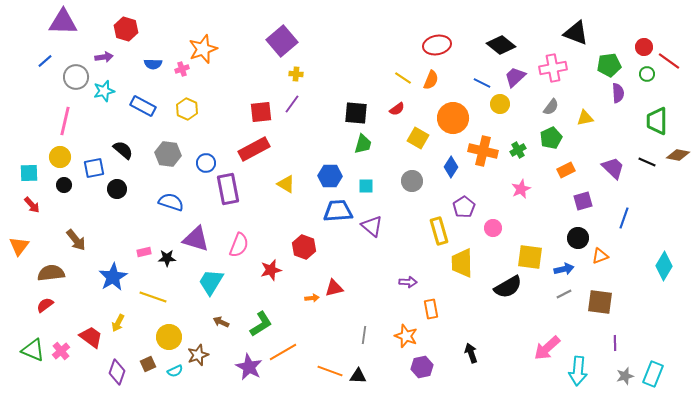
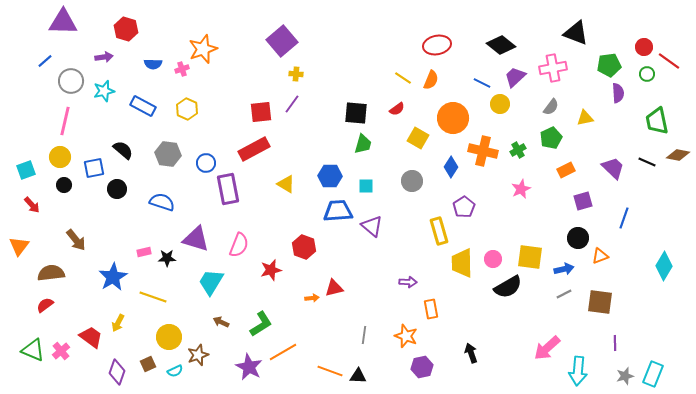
gray circle at (76, 77): moved 5 px left, 4 px down
green trapezoid at (657, 121): rotated 12 degrees counterclockwise
cyan square at (29, 173): moved 3 px left, 3 px up; rotated 18 degrees counterclockwise
blue semicircle at (171, 202): moved 9 px left
pink circle at (493, 228): moved 31 px down
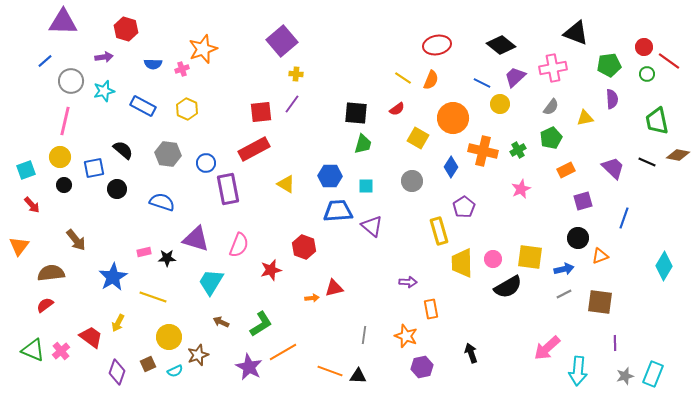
purple semicircle at (618, 93): moved 6 px left, 6 px down
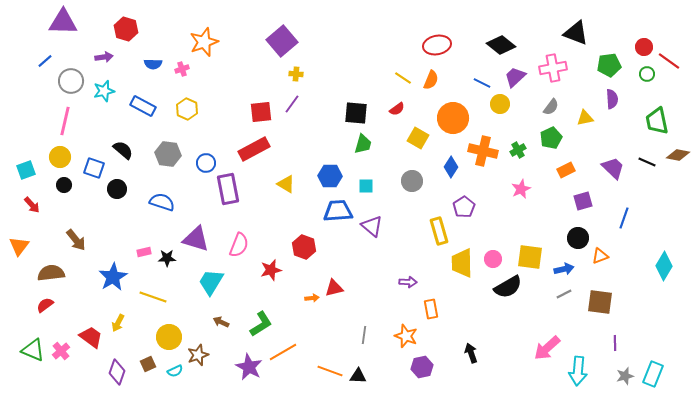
orange star at (203, 49): moved 1 px right, 7 px up
blue square at (94, 168): rotated 30 degrees clockwise
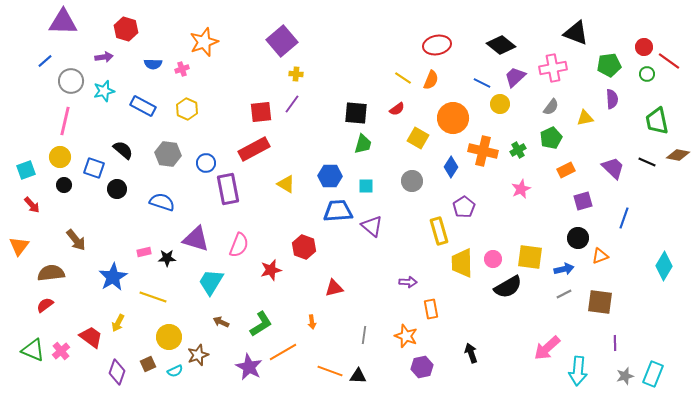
orange arrow at (312, 298): moved 24 px down; rotated 88 degrees clockwise
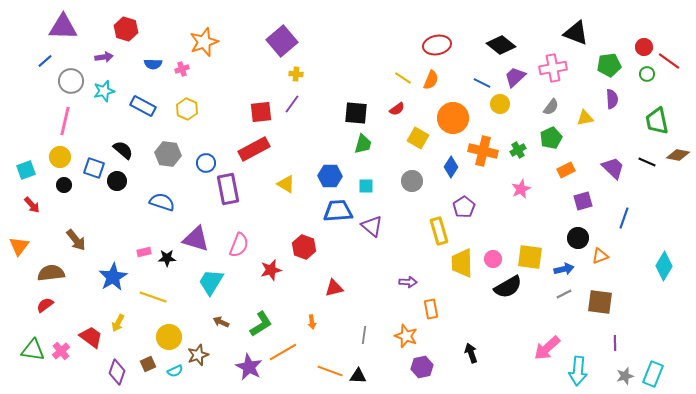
purple triangle at (63, 22): moved 5 px down
black circle at (117, 189): moved 8 px up
green triangle at (33, 350): rotated 15 degrees counterclockwise
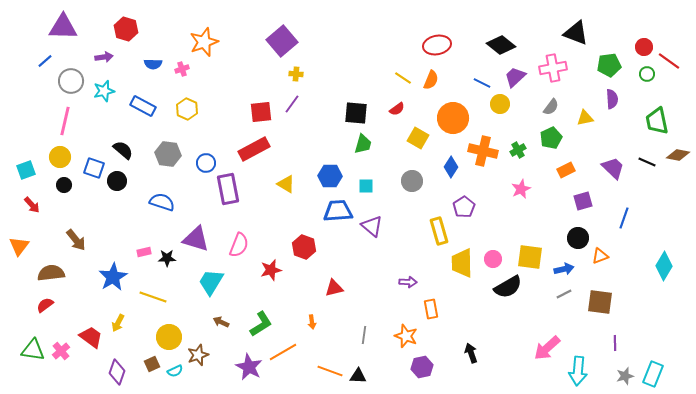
brown square at (148, 364): moved 4 px right
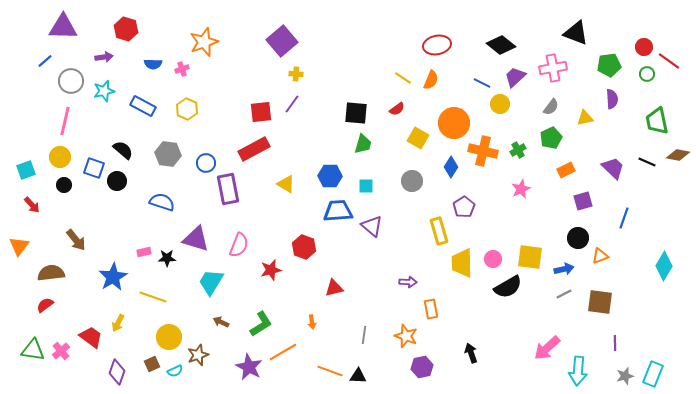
orange circle at (453, 118): moved 1 px right, 5 px down
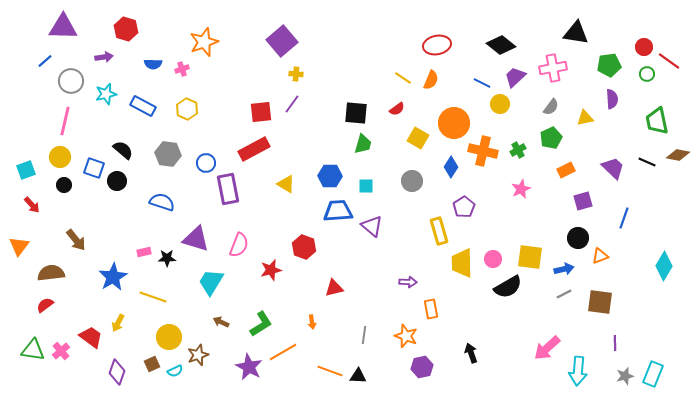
black triangle at (576, 33): rotated 12 degrees counterclockwise
cyan star at (104, 91): moved 2 px right, 3 px down
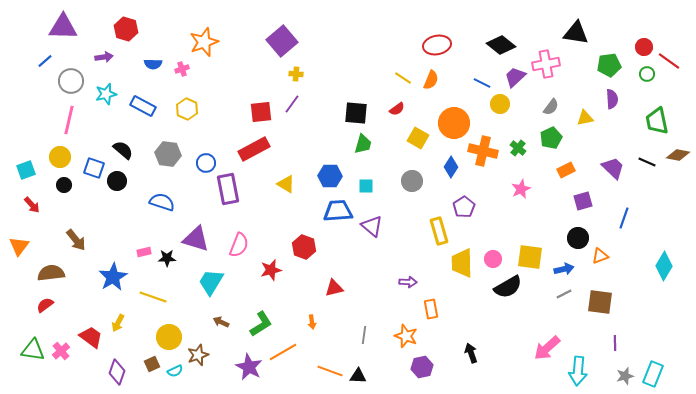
pink cross at (553, 68): moved 7 px left, 4 px up
pink line at (65, 121): moved 4 px right, 1 px up
green cross at (518, 150): moved 2 px up; rotated 21 degrees counterclockwise
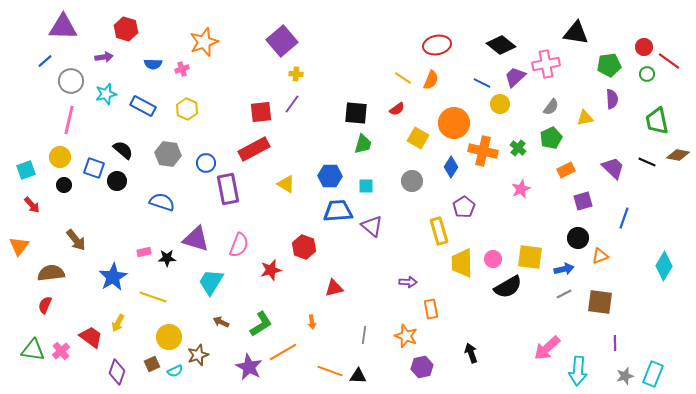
red semicircle at (45, 305): rotated 30 degrees counterclockwise
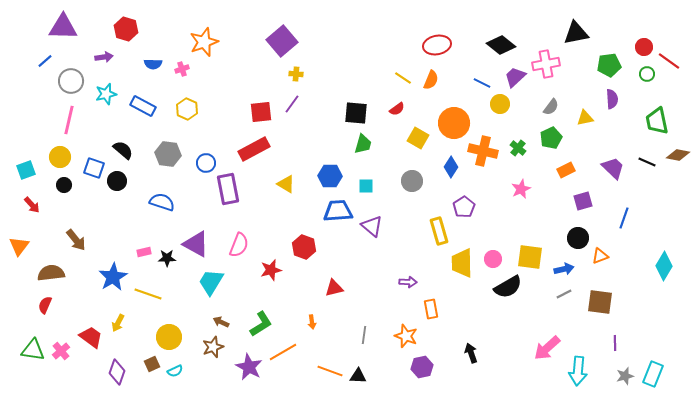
black triangle at (576, 33): rotated 20 degrees counterclockwise
purple triangle at (196, 239): moved 5 px down; rotated 12 degrees clockwise
yellow line at (153, 297): moved 5 px left, 3 px up
brown star at (198, 355): moved 15 px right, 8 px up
